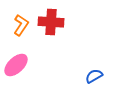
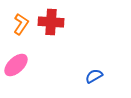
orange L-shape: moved 1 px up
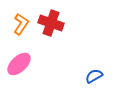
red cross: moved 1 px down; rotated 15 degrees clockwise
pink ellipse: moved 3 px right, 1 px up
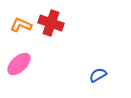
orange L-shape: moved 1 px down; rotated 100 degrees counterclockwise
blue semicircle: moved 4 px right, 1 px up
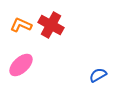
red cross: moved 2 px down; rotated 10 degrees clockwise
pink ellipse: moved 2 px right, 1 px down
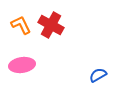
orange L-shape: rotated 40 degrees clockwise
pink ellipse: moved 1 px right; rotated 35 degrees clockwise
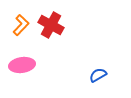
orange L-shape: rotated 70 degrees clockwise
